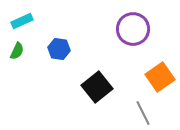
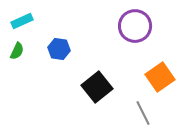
purple circle: moved 2 px right, 3 px up
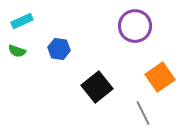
green semicircle: rotated 84 degrees clockwise
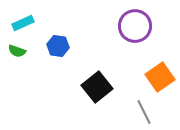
cyan rectangle: moved 1 px right, 2 px down
blue hexagon: moved 1 px left, 3 px up
gray line: moved 1 px right, 1 px up
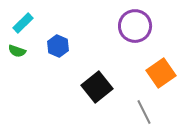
cyan rectangle: rotated 20 degrees counterclockwise
blue hexagon: rotated 15 degrees clockwise
orange square: moved 1 px right, 4 px up
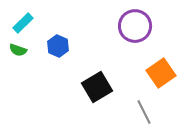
green semicircle: moved 1 px right, 1 px up
black square: rotated 8 degrees clockwise
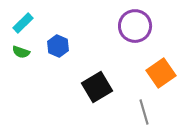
green semicircle: moved 3 px right, 2 px down
gray line: rotated 10 degrees clockwise
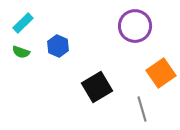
gray line: moved 2 px left, 3 px up
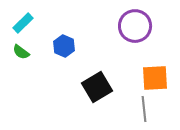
blue hexagon: moved 6 px right
green semicircle: rotated 18 degrees clockwise
orange square: moved 6 px left, 5 px down; rotated 32 degrees clockwise
gray line: moved 2 px right; rotated 10 degrees clockwise
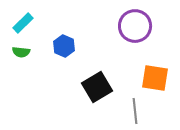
green semicircle: rotated 30 degrees counterclockwise
orange square: rotated 12 degrees clockwise
gray line: moved 9 px left, 2 px down
